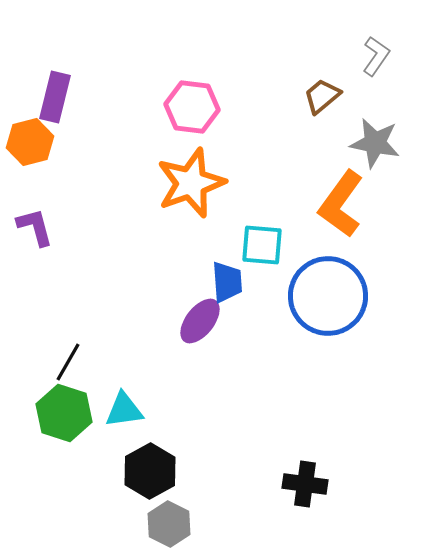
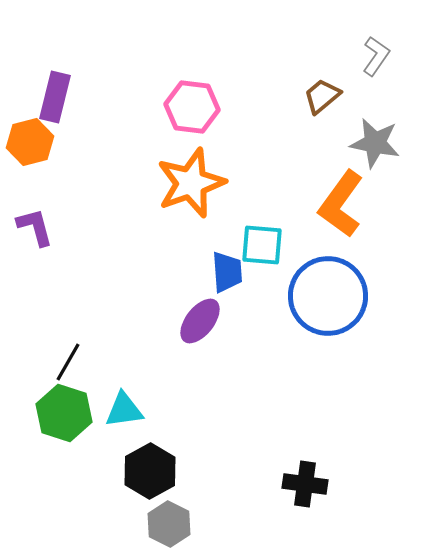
blue trapezoid: moved 10 px up
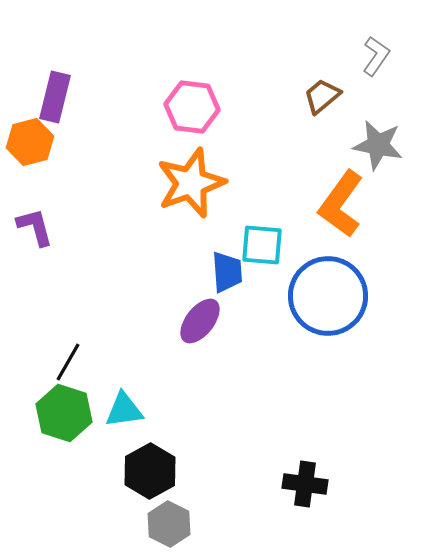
gray star: moved 3 px right, 2 px down
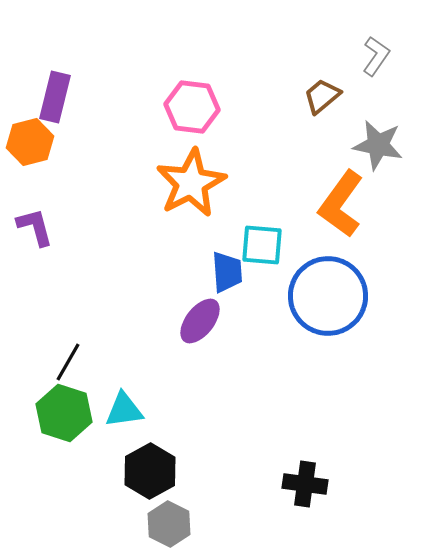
orange star: rotated 8 degrees counterclockwise
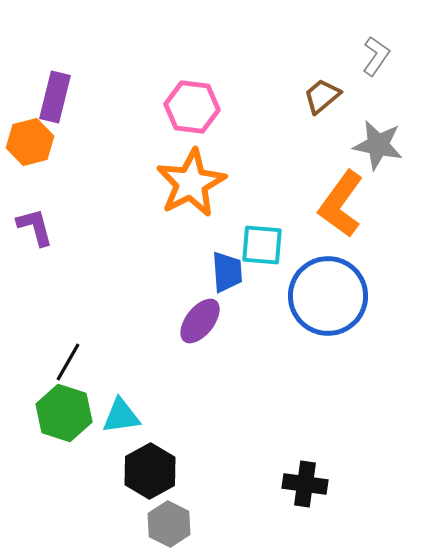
cyan triangle: moved 3 px left, 6 px down
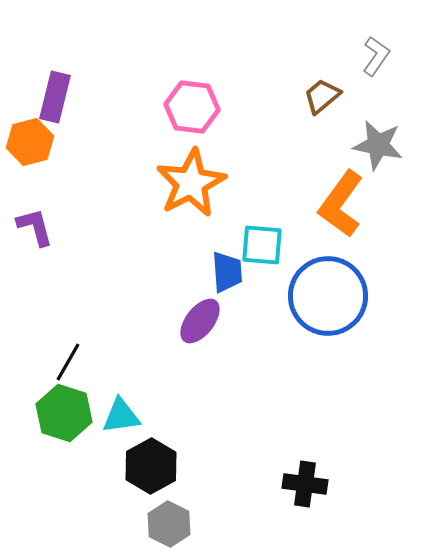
black hexagon: moved 1 px right, 5 px up
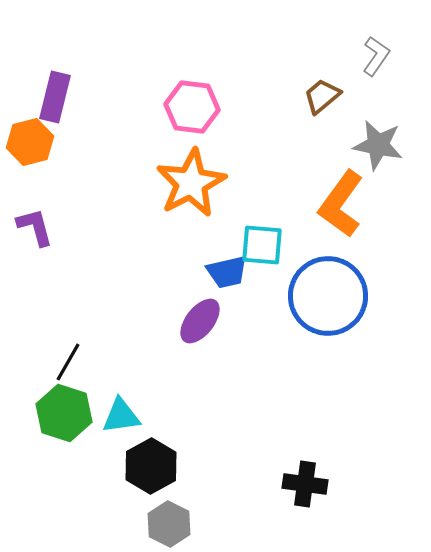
blue trapezoid: rotated 81 degrees clockwise
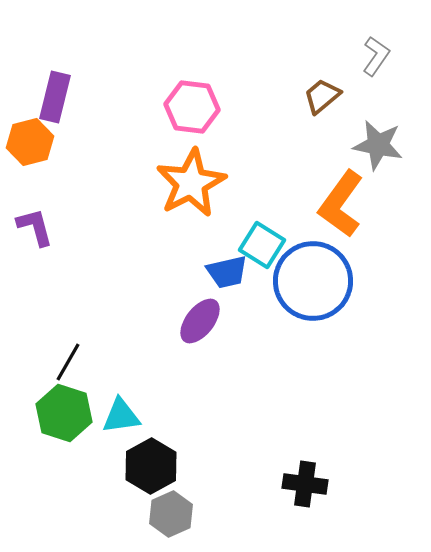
cyan square: rotated 27 degrees clockwise
blue circle: moved 15 px left, 15 px up
gray hexagon: moved 2 px right, 10 px up; rotated 9 degrees clockwise
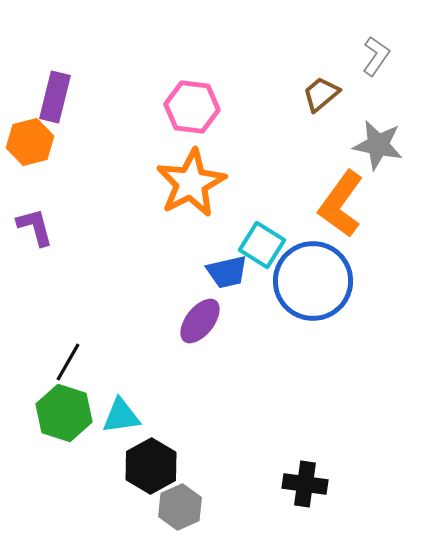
brown trapezoid: moved 1 px left, 2 px up
gray hexagon: moved 9 px right, 7 px up
